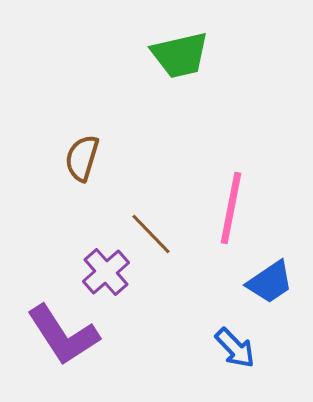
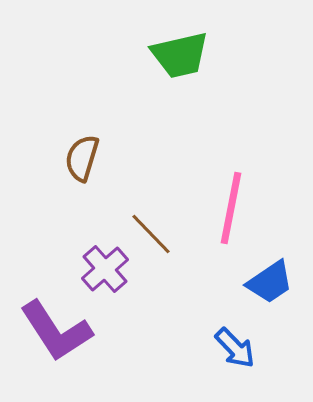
purple cross: moved 1 px left, 3 px up
purple L-shape: moved 7 px left, 4 px up
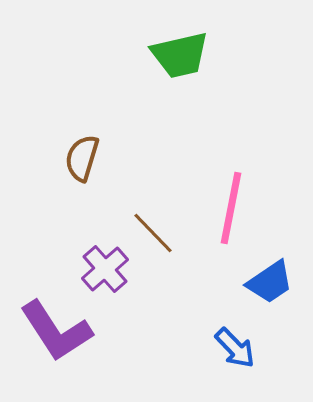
brown line: moved 2 px right, 1 px up
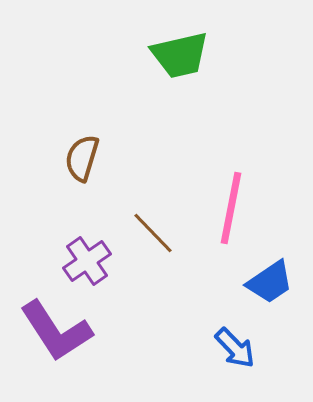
purple cross: moved 18 px left, 8 px up; rotated 6 degrees clockwise
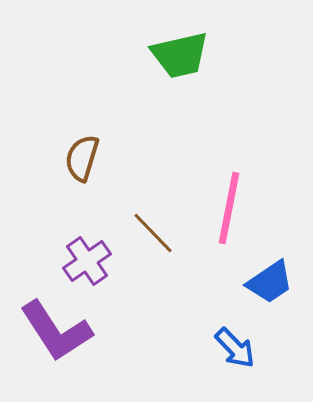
pink line: moved 2 px left
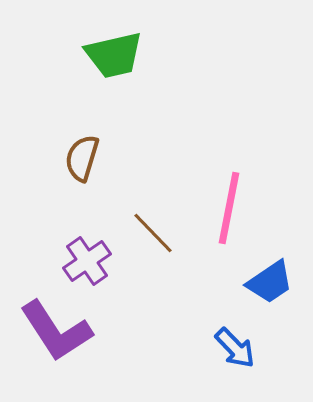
green trapezoid: moved 66 px left
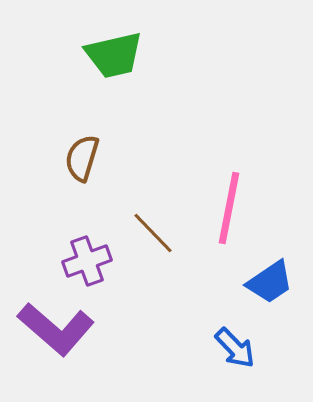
purple cross: rotated 15 degrees clockwise
purple L-shape: moved 2 px up; rotated 16 degrees counterclockwise
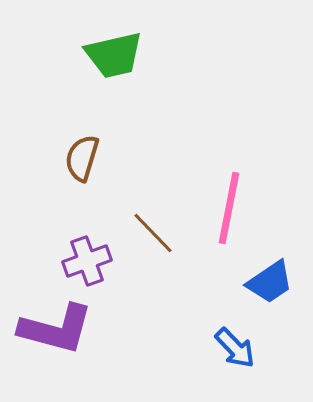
purple L-shape: rotated 26 degrees counterclockwise
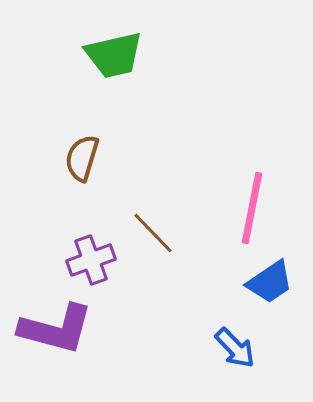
pink line: moved 23 px right
purple cross: moved 4 px right, 1 px up
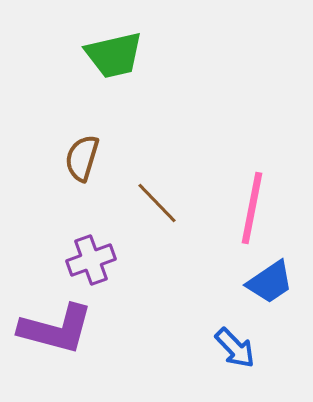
brown line: moved 4 px right, 30 px up
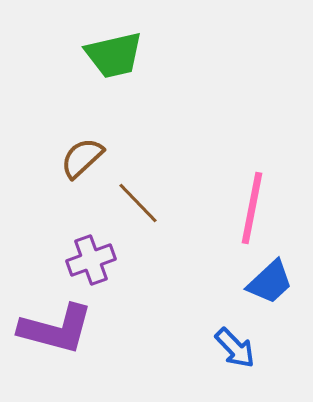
brown semicircle: rotated 30 degrees clockwise
brown line: moved 19 px left
blue trapezoid: rotated 9 degrees counterclockwise
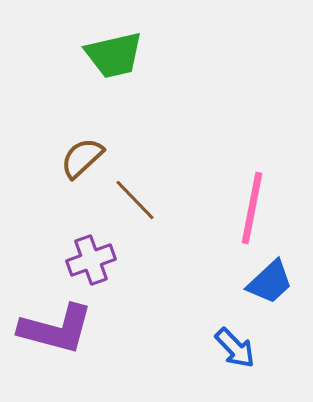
brown line: moved 3 px left, 3 px up
